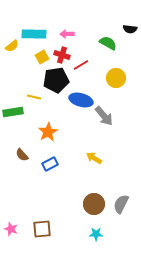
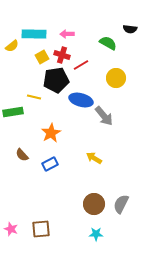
orange star: moved 3 px right, 1 px down
brown square: moved 1 px left
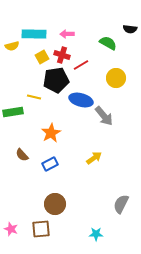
yellow semicircle: rotated 24 degrees clockwise
yellow arrow: rotated 112 degrees clockwise
brown circle: moved 39 px left
